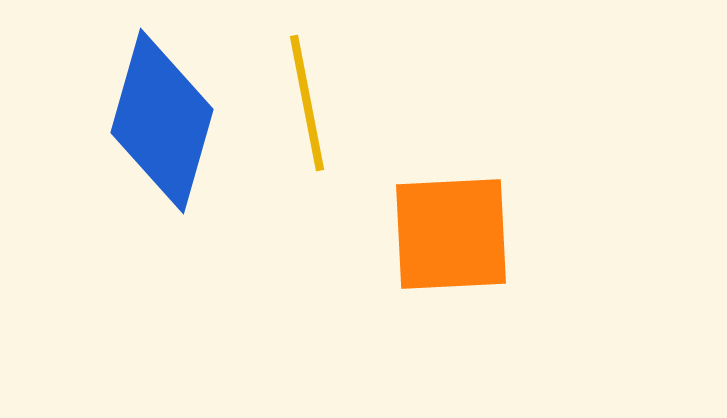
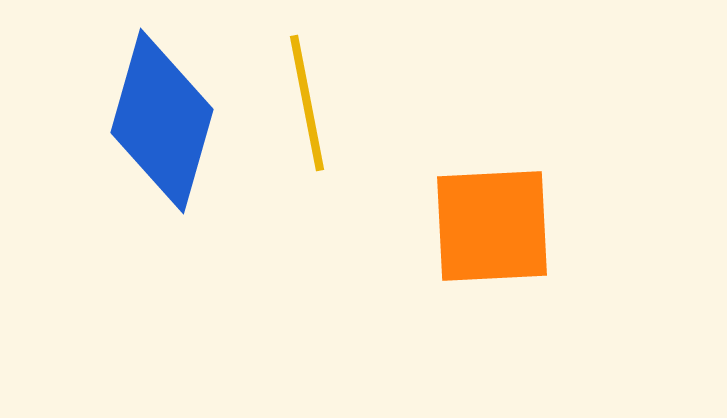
orange square: moved 41 px right, 8 px up
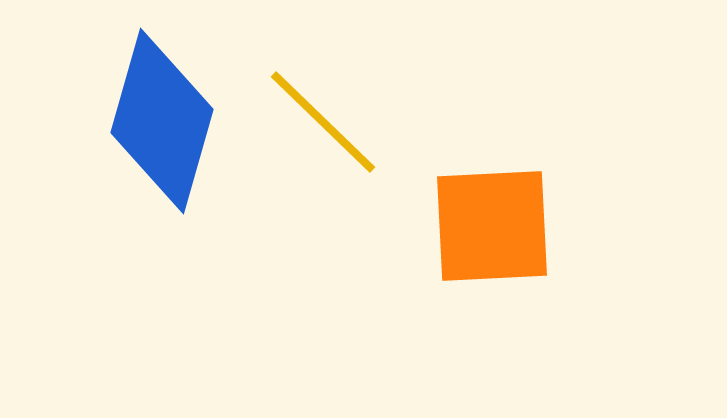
yellow line: moved 16 px right, 19 px down; rotated 35 degrees counterclockwise
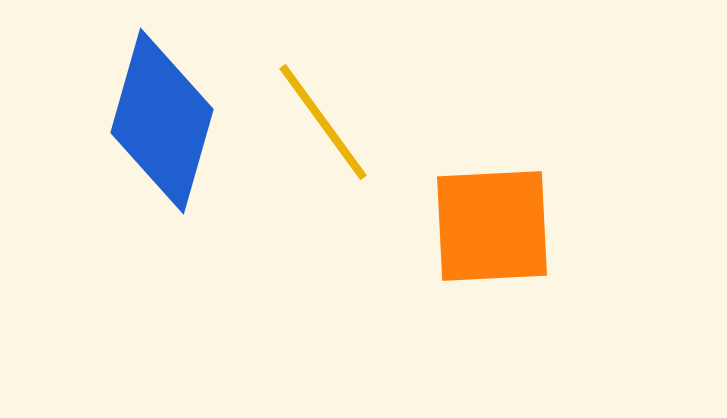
yellow line: rotated 10 degrees clockwise
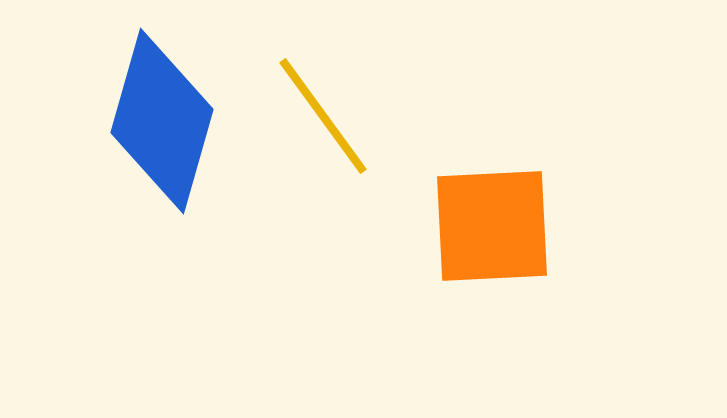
yellow line: moved 6 px up
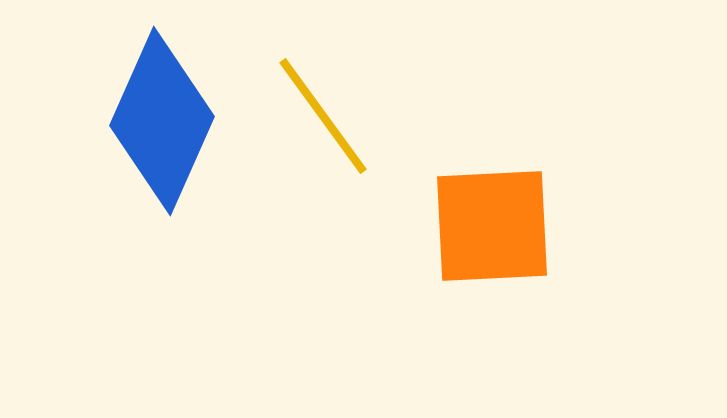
blue diamond: rotated 8 degrees clockwise
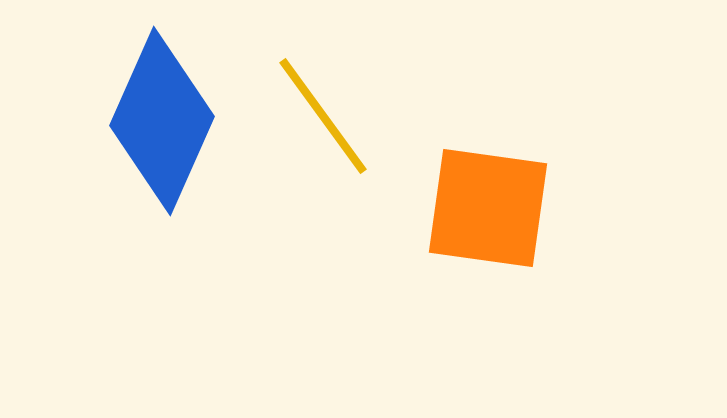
orange square: moved 4 px left, 18 px up; rotated 11 degrees clockwise
